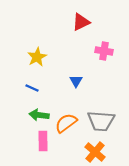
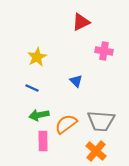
blue triangle: rotated 16 degrees counterclockwise
green arrow: rotated 18 degrees counterclockwise
orange semicircle: moved 1 px down
orange cross: moved 1 px right, 1 px up
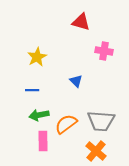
red triangle: rotated 42 degrees clockwise
blue line: moved 2 px down; rotated 24 degrees counterclockwise
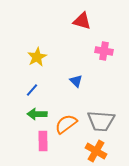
red triangle: moved 1 px right, 1 px up
blue line: rotated 48 degrees counterclockwise
green arrow: moved 2 px left, 1 px up; rotated 12 degrees clockwise
orange cross: rotated 10 degrees counterclockwise
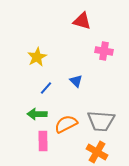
blue line: moved 14 px right, 2 px up
orange semicircle: rotated 10 degrees clockwise
orange cross: moved 1 px right, 1 px down
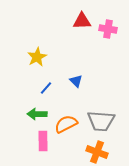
red triangle: rotated 18 degrees counterclockwise
pink cross: moved 4 px right, 22 px up
orange cross: rotated 10 degrees counterclockwise
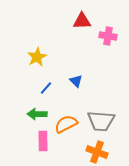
pink cross: moved 7 px down
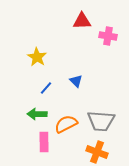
yellow star: rotated 12 degrees counterclockwise
pink rectangle: moved 1 px right, 1 px down
